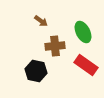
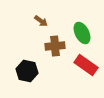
green ellipse: moved 1 px left, 1 px down
black hexagon: moved 9 px left
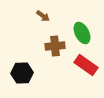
brown arrow: moved 2 px right, 5 px up
black hexagon: moved 5 px left, 2 px down; rotated 15 degrees counterclockwise
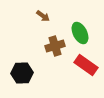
green ellipse: moved 2 px left
brown cross: rotated 12 degrees counterclockwise
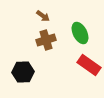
brown cross: moved 9 px left, 6 px up
red rectangle: moved 3 px right
black hexagon: moved 1 px right, 1 px up
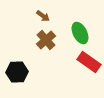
brown cross: rotated 24 degrees counterclockwise
red rectangle: moved 3 px up
black hexagon: moved 6 px left
